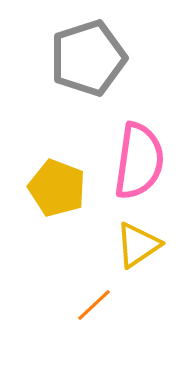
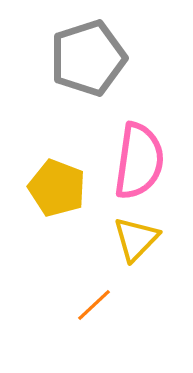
yellow triangle: moved 2 px left, 6 px up; rotated 12 degrees counterclockwise
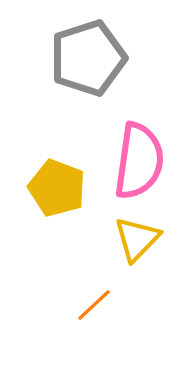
yellow triangle: moved 1 px right
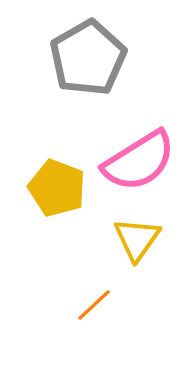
gray pentagon: rotated 12 degrees counterclockwise
pink semicircle: rotated 50 degrees clockwise
yellow triangle: rotated 9 degrees counterclockwise
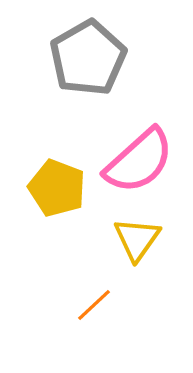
pink semicircle: rotated 10 degrees counterclockwise
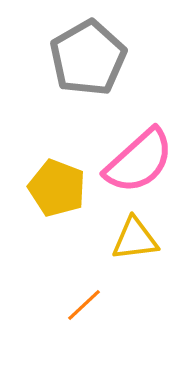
yellow triangle: moved 2 px left; rotated 48 degrees clockwise
orange line: moved 10 px left
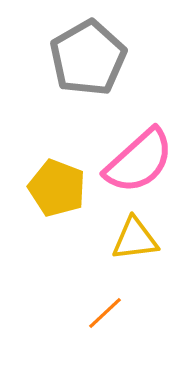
orange line: moved 21 px right, 8 px down
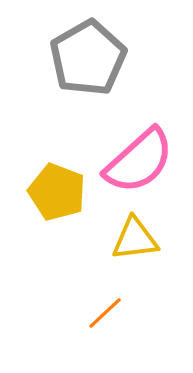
yellow pentagon: moved 4 px down
